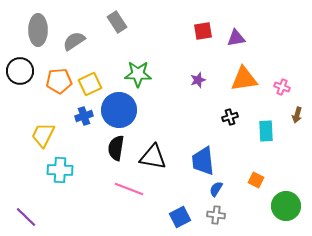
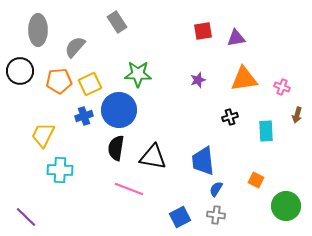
gray semicircle: moved 1 px right, 6 px down; rotated 15 degrees counterclockwise
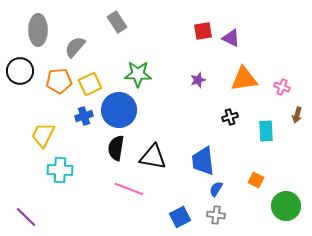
purple triangle: moved 5 px left; rotated 36 degrees clockwise
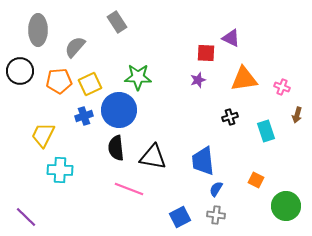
red square: moved 3 px right, 22 px down; rotated 12 degrees clockwise
green star: moved 3 px down
cyan rectangle: rotated 15 degrees counterclockwise
black semicircle: rotated 15 degrees counterclockwise
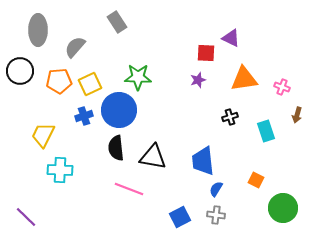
green circle: moved 3 px left, 2 px down
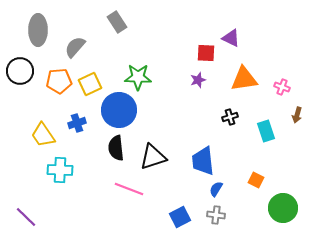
blue cross: moved 7 px left, 7 px down
yellow trapezoid: rotated 60 degrees counterclockwise
black triangle: rotated 28 degrees counterclockwise
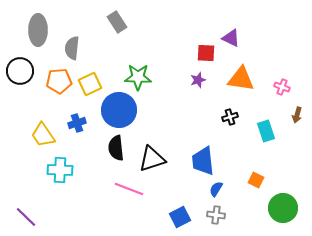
gray semicircle: moved 3 px left, 1 px down; rotated 35 degrees counterclockwise
orange triangle: moved 3 px left; rotated 16 degrees clockwise
black triangle: moved 1 px left, 2 px down
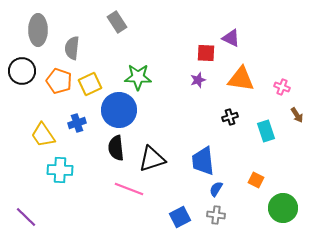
black circle: moved 2 px right
orange pentagon: rotated 25 degrees clockwise
brown arrow: rotated 49 degrees counterclockwise
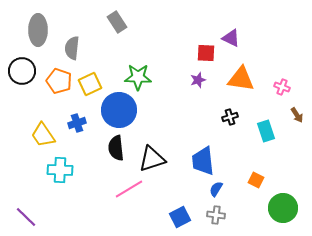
pink line: rotated 52 degrees counterclockwise
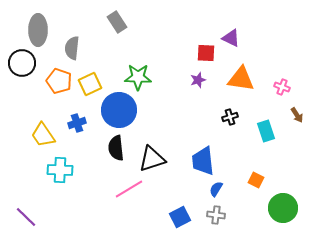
black circle: moved 8 px up
